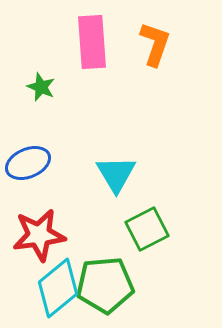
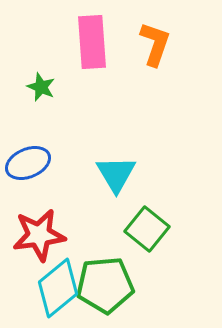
green square: rotated 24 degrees counterclockwise
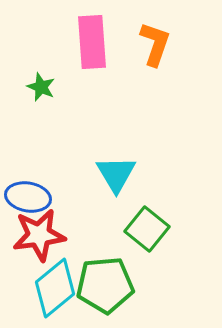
blue ellipse: moved 34 px down; rotated 33 degrees clockwise
cyan diamond: moved 3 px left
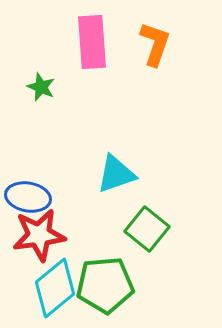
cyan triangle: rotated 42 degrees clockwise
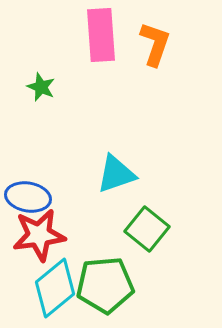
pink rectangle: moved 9 px right, 7 px up
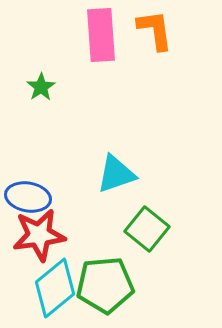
orange L-shape: moved 14 px up; rotated 27 degrees counterclockwise
green star: rotated 16 degrees clockwise
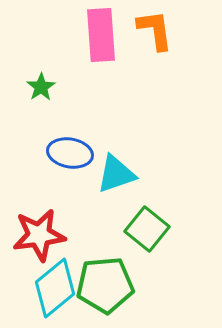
blue ellipse: moved 42 px right, 44 px up
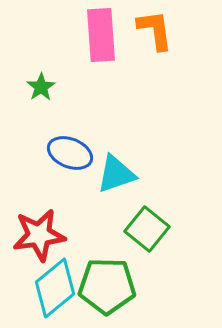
blue ellipse: rotated 12 degrees clockwise
green pentagon: moved 2 px right, 1 px down; rotated 6 degrees clockwise
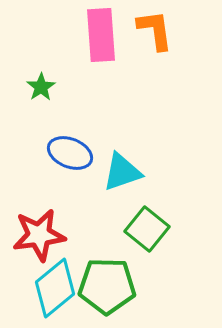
cyan triangle: moved 6 px right, 2 px up
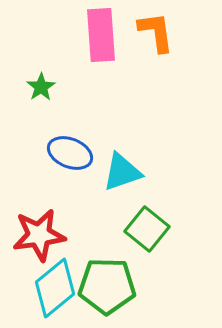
orange L-shape: moved 1 px right, 2 px down
